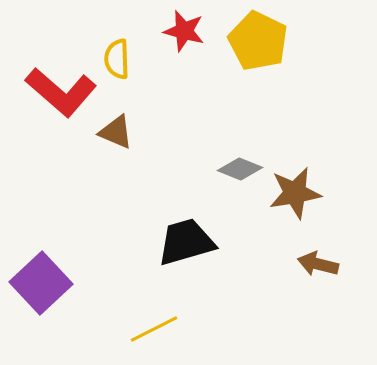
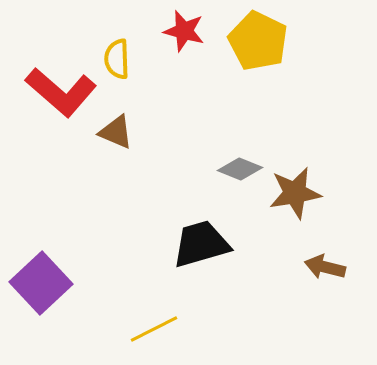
black trapezoid: moved 15 px right, 2 px down
brown arrow: moved 7 px right, 3 px down
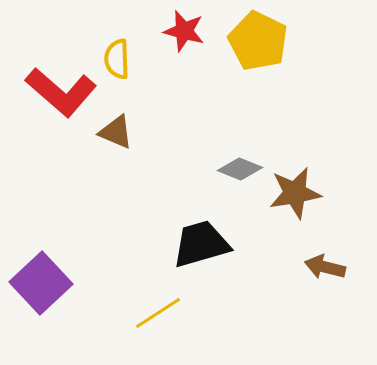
yellow line: moved 4 px right, 16 px up; rotated 6 degrees counterclockwise
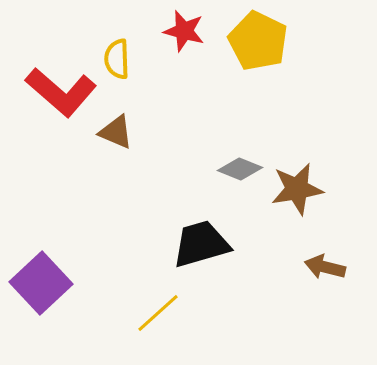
brown star: moved 2 px right, 4 px up
yellow line: rotated 9 degrees counterclockwise
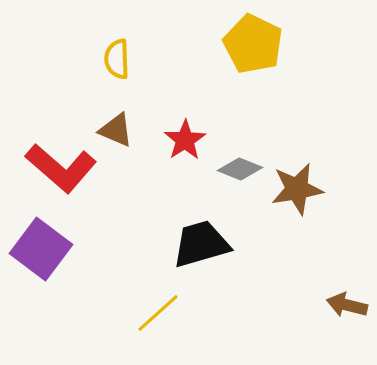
red star: moved 1 px right, 109 px down; rotated 24 degrees clockwise
yellow pentagon: moved 5 px left, 3 px down
red L-shape: moved 76 px down
brown triangle: moved 2 px up
brown arrow: moved 22 px right, 38 px down
purple square: moved 34 px up; rotated 10 degrees counterclockwise
